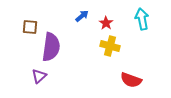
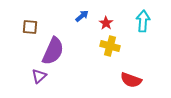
cyan arrow: moved 1 px right, 2 px down; rotated 15 degrees clockwise
purple semicircle: moved 2 px right, 4 px down; rotated 16 degrees clockwise
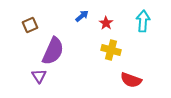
brown square: moved 2 px up; rotated 28 degrees counterclockwise
yellow cross: moved 1 px right, 4 px down
purple triangle: rotated 21 degrees counterclockwise
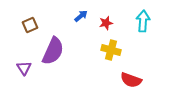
blue arrow: moved 1 px left
red star: rotated 24 degrees clockwise
purple triangle: moved 15 px left, 8 px up
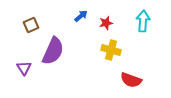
brown square: moved 1 px right
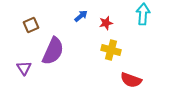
cyan arrow: moved 7 px up
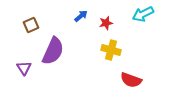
cyan arrow: rotated 120 degrees counterclockwise
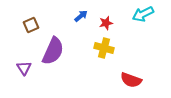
yellow cross: moved 7 px left, 2 px up
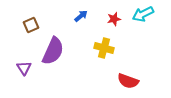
red star: moved 8 px right, 4 px up
red semicircle: moved 3 px left, 1 px down
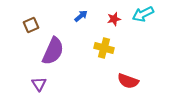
purple triangle: moved 15 px right, 16 px down
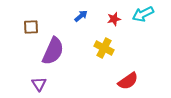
brown square: moved 2 px down; rotated 21 degrees clockwise
yellow cross: rotated 12 degrees clockwise
red semicircle: rotated 55 degrees counterclockwise
